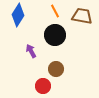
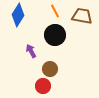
brown circle: moved 6 px left
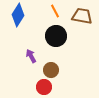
black circle: moved 1 px right, 1 px down
purple arrow: moved 5 px down
brown circle: moved 1 px right, 1 px down
red circle: moved 1 px right, 1 px down
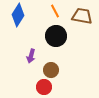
purple arrow: rotated 136 degrees counterclockwise
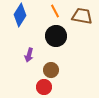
blue diamond: moved 2 px right
purple arrow: moved 2 px left, 1 px up
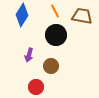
blue diamond: moved 2 px right
black circle: moved 1 px up
brown circle: moved 4 px up
red circle: moved 8 px left
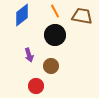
blue diamond: rotated 20 degrees clockwise
black circle: moved 1 px left
purple arrow: rotated 32 degrees counterclockwise
red circle: moved 1 px up
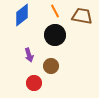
red circle: moved 2 px left, 3 px up
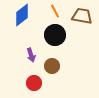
purple arrow: moved 2 px right
brown circle: moved 1 px right
